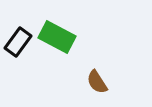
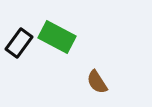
black rectangle: moved 1 px right, 1 px down
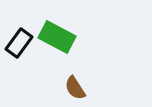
brown semicircle: moved 22 px left, 6 px down
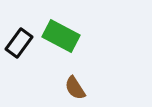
green rectangle: moved 4 px right, 1 px up
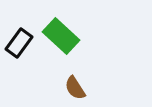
green rectangle: rotated 15 degrees clockwise
